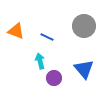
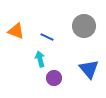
cyan arrow: moved 2 px up
blue triangle: moved 5 px right
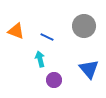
purple circle: moved 2 px down
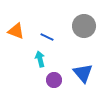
blue triangle: moved 6 px left, 4 px down
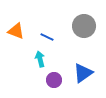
blue triangle: rotated 35 degrees clockwise
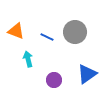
gray circle: moved 9 px left, 6 px down
cyan arrow: moved 12 px left
blue triangle: moved 4 px right, 1 px down
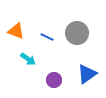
gray circle: moved 2 px right, 1 px down
cyan arrow: rotated 140 degrees clockwise
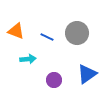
cyan arrow: rotated 42 degrees counterclockwise
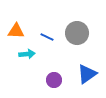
orange triangle: rotated 18 degrees counterclockwise
cyan arrow: moved 1 px left, 5 px up
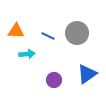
blue line: moved 1 px right, 1 px up
